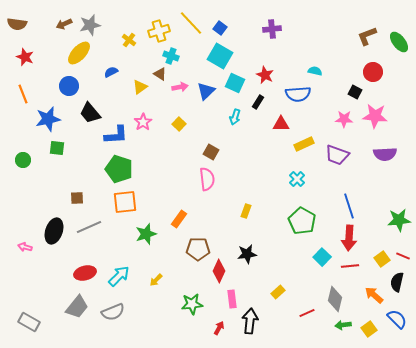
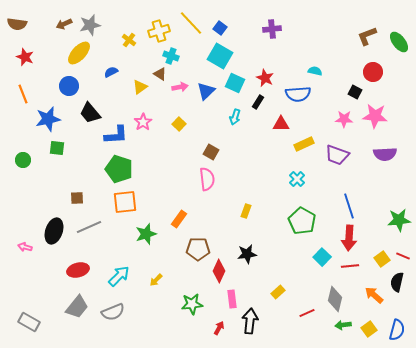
red star at (265, 75): moved 3 px down
red ellipse at (85, 273): moved 7 px left, 3 px up
blue semicircle at (397, 319): moved 11 px down; rotated 60 degrees clockwise
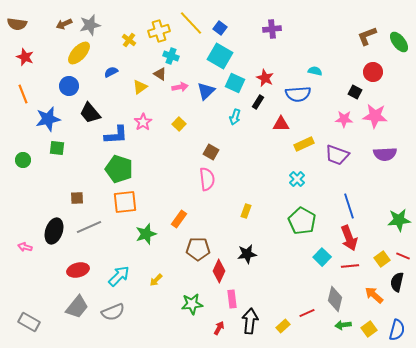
red arrow at (349, 238): rotated 25 degrees counterclockwise
yellow rectangle at (278, 292): moved 5 px right, 34 px down
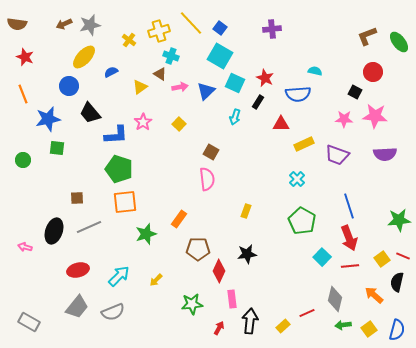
yellow ellipse at (79, 53): moved 5 px right, 4 px down
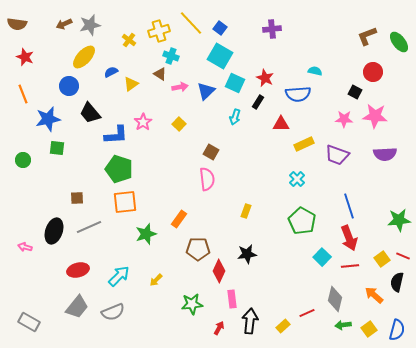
yellow triangle at (140, 87): moved 9 px left, 3 px up
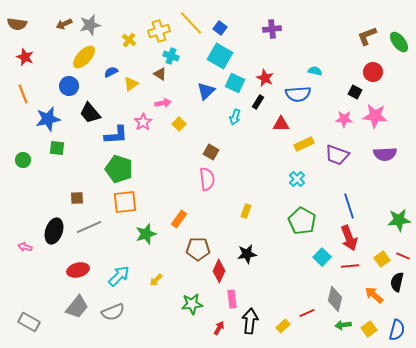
pink arrow at (180, 87): moved 17 px left, 16 px down
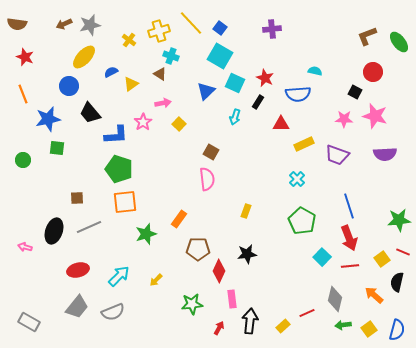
pink star at (375, 116): rotated 10 degrees clockwise
red line at (403, 256): moved 4 px up
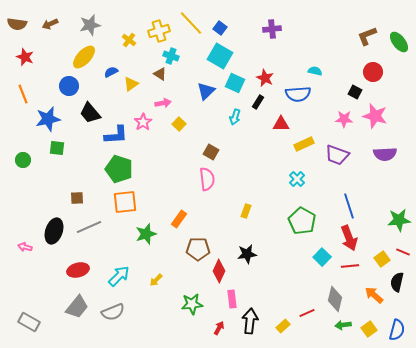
brown arrow at (64, 24): moved 14 px left
